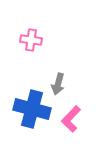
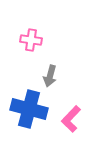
gray arrow: moved 8 px left, 8 px up
blue cross: moved 3 px left
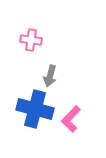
blue cross: moved 6 px right
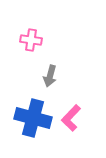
blue cross: moved 2 px left, 9 px down
pink L-shape: moved 1 px up
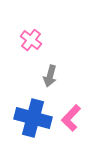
pink cross: rotated 30 degrees clockwise
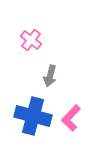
blue cross: moved 2 px up
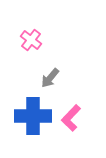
gray arrow: moved 2 px down; rotated 25 degrees clockwise
blue cross: rotated 15 degrees counterclockwise
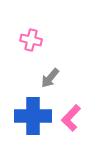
pink cross: rotated 25 degrees counterclockwise
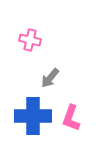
pink cross: moved 1 px left
pink L-shape: rotated 24 degrees counterclockwise
